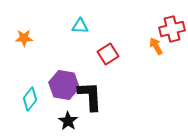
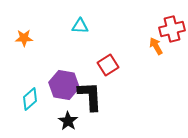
red square: moved 11 px down
cyan diamond: rotated 10 degrees clockwise
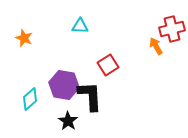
orange star: rotated 24 degrees clockwise
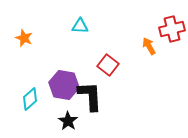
orange arrow: moved 7 px left
red square: rotated 20 degrees counterclockwise
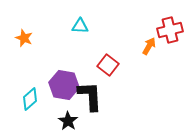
red cross: moved 2 px left, 1 px down
orange arrow: rotated 60 degrees clockwise
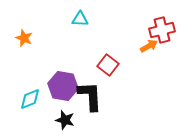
cyan triangle: moved 7 px up
red cross: moved 8 px left
orange arrow: rotated 30 degrees clockwise
purple hexagon: moved 1 px left, 1 px down
cyan diamond: rotated 20 degrees clockwise
black star: moved 3 px left, 1 px up; rotated 18 degrees counterclockwise
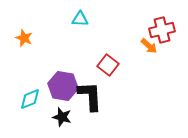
orange arrow: rotated 72 degrees clockwise
black star: moved 3 px left, 3 px up
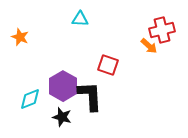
orange star: moved 4 px left, 1 px up
red square: rotated 20 degrees counterclockwise
purple hexagon: rotated 20 degrees clockwise
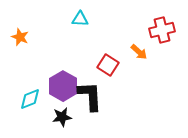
orange arrow: moved 10 px left, 6 px down
red square: rotated 15 degrees clockwise
black star: rotated 24 degrees counterclockwise
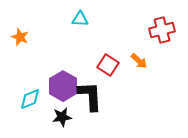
orange arrow: moved 9 px down
